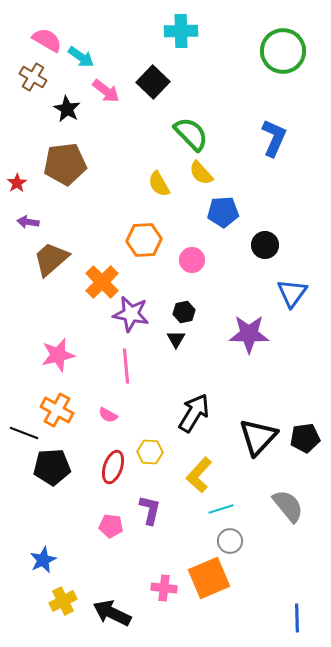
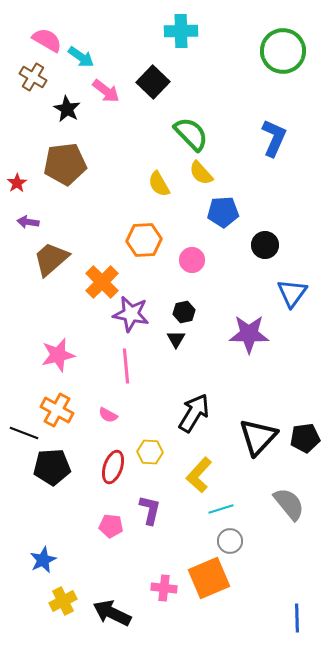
gray semicircle at (288, 506): moved 1 px right, 2 px up
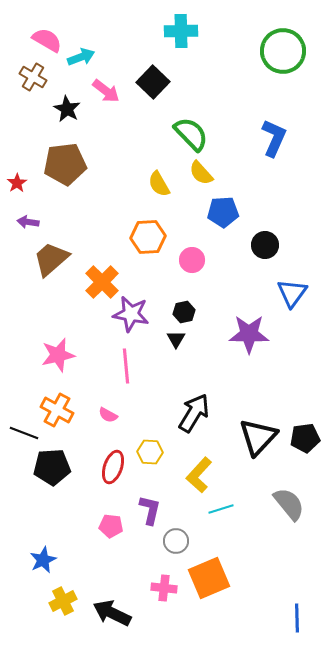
cyan arrow at (81, 57): rotated 56 degrees counterclockwise
orange hexagon at (144, 240): moved 4 px right, 3 px up
gray circle at (230, 541): moved 54 px left
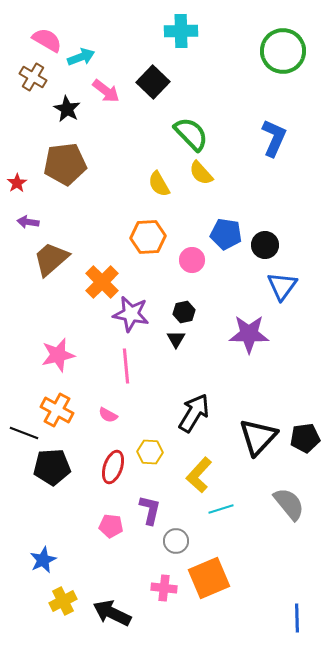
blue pentagon at (223, 212): moved 3 px right, 22 px down; rotated 12 degrees clockwise
blue triangle at (292, 293): moved 10 px left, 7 px up
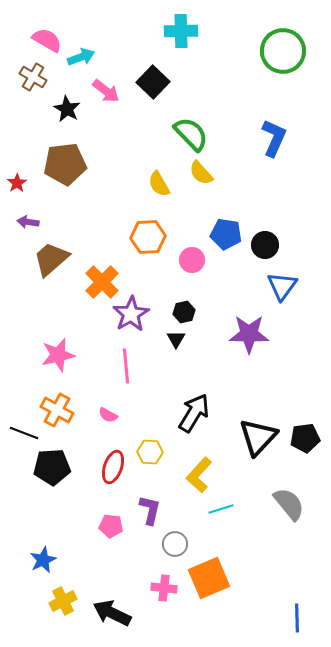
purple star at (131, 314): rotated 30 degrees clockwise
gray circle at (176, 541): moved 1 px left, 3 px down
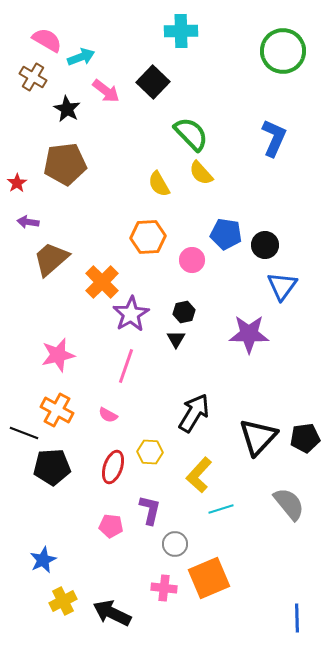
pink line at (126, 366): rotated 24 degrees clockwise
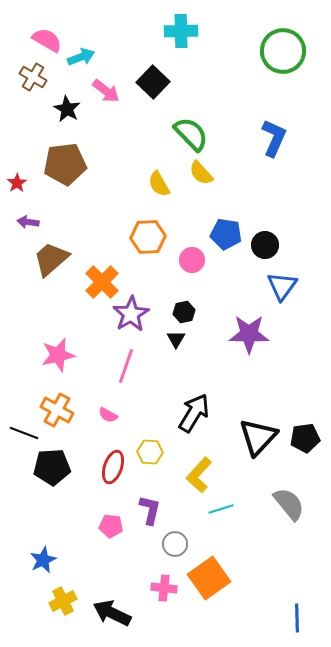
orange square at (209, 578): rotated 12 degrees counterclockwise
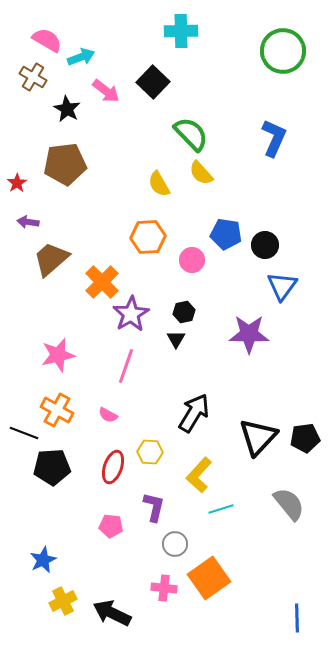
purple L-shape at (150, 510): moved 4 px right, 3 px up
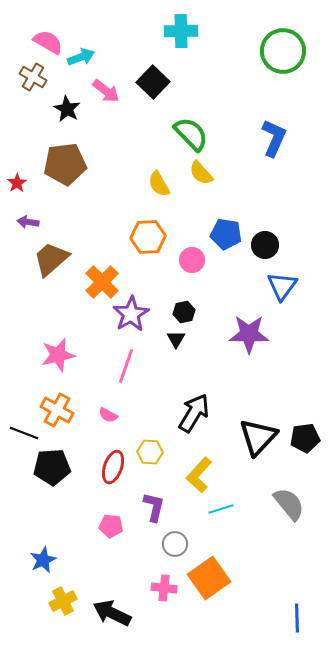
pink semicircle at (47, 40): moved 1 px right, 2 px down
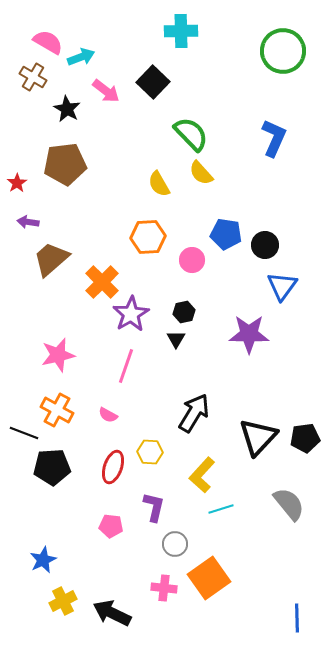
yellow L-shape at (199, 475): moved 3 px right
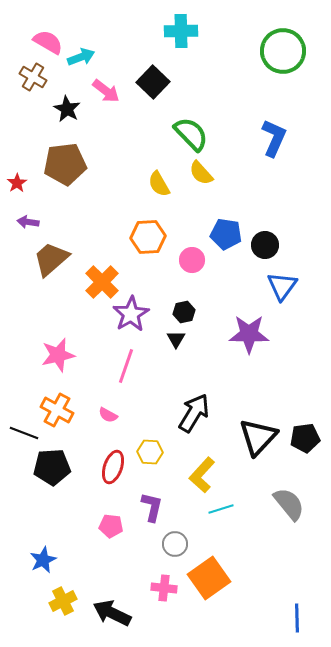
purple L-shape at (154, 507): moved 2 px left
